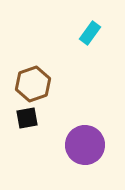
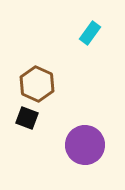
brown hexagon: moved 4 px right; rotated 16 degrees counterclockwise
black square: rotated 30 degrees clockwise
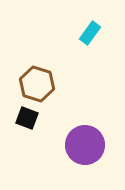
brown hexagon: rotated 8 degrees counterclockwise
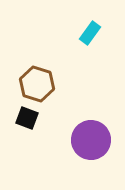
purple circle: moved 6 px right, 5 px up
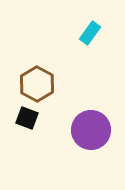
brown hexagon: rotated 12 degrees clockwise
purple circle: moved 10 px up
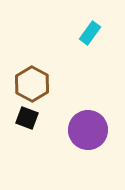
brown hexagon: moved 5 px left
purple circle: moved 3 px left
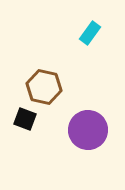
brown hexagon: moved 12 px right, 3 px down; rotated 16 degrees counterclockwise
black square: moved 2 px left, 1 px down
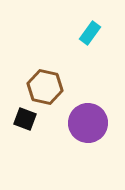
brown hexagon: moved 1 px right
purple circle: moved 7 px up
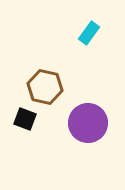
cyan rectangle: moved 1 px left
